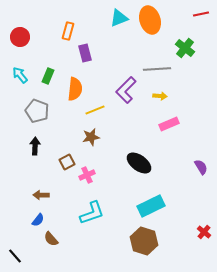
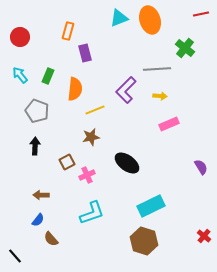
black ellipse: moved 12 px left
red cross: moved 4 px down
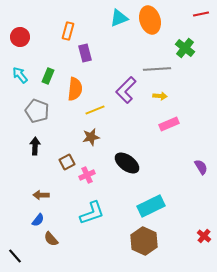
brown hexagon: rotated 8 degrees clockwise
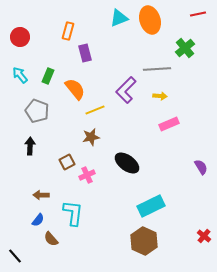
red line: moved 3 px left
green cross: rotated 12 degrees clockwise
orange semicircle: rotated 45 degrees counterclockwise
black arrow: moved 5 px left
cyan L-shape: moved 19 px left; rotated 64 degrees counterclockwise
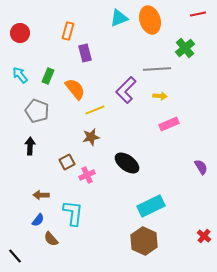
red circle: moved 4 px up
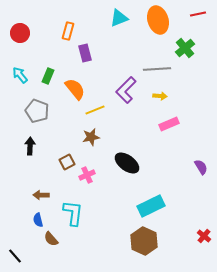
orange ellipse: moved 8 px right
blue semicircle: rotated 128 degrees clockwise
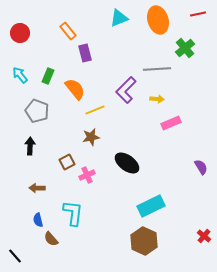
orange rectangle: rotated 54 degrees counterclockwise
yellow arrow: moved 3 px left, 3 px down
pink rectangle: moved 2 px right, 1 px up
brown arrow: moved 4 px left, 7 px up
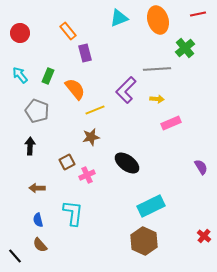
brown semicircle: moved 11 px left, 6 px down
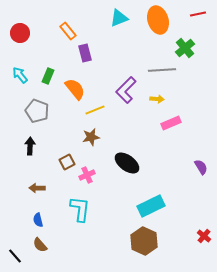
gray line: moved 5 px right, 1 px down
cyan L-shape: moved 7 px right, 4 px up
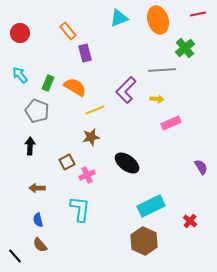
green rectangle: moved 7 px down
orange semicircle: moved 2 px up; rotated 20 degrees counterclockwise
red cross: moved 14 px left, 15 px up
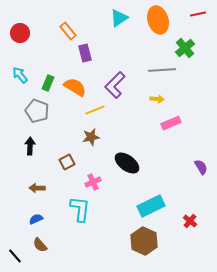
cyan triangle: rotated 12 degrees counterclockwise
purple L-shape: moved 11 px left, 5 px up
pink cross: moved 6 px right, 7 px down
blue semicircle: moved 2 px left, 1 px up; rotated 80 degrees clockwise
